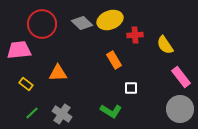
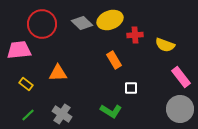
yellow semicircle: rotated 36 degrees counterclockwise
green line: moved 4 px left, 2 px down
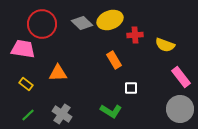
pink trapezoid: moved 4 px right, 1 px up; rotated 15 degrees clockwise
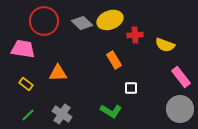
red circle: moved 2 px right, 3 px up
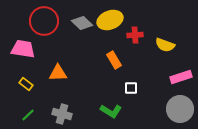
pink rectangle: rotated 70 degrees counterclockwise
gray cross: rotated 18 degrees counterclockwise
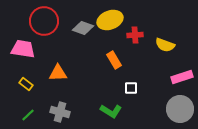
gray diamond: moved 1 px right, 5 px down; rotated 25 degrees counterclockwise
pink rectangle: moved 1 px right
gray cross: moved 2 px left, 2 px up
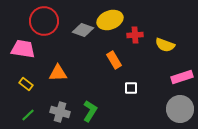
gray diamond: moved 2 px down
green L-shape: moved 21 px left; rotated 90 degrees counterclockwise
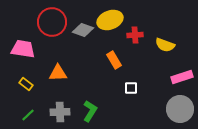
red circle: moved 8 px right, 1 px down
gray cross: rotated 18 degrees counterclockwise
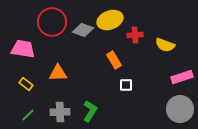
white square: moved 5 px left, 3 px up
